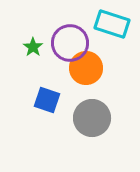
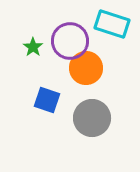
purple circle: moved 2 px up
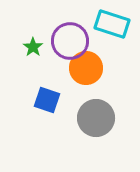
gray circle: moved 4 px right
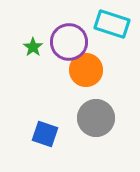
purple circle: moved 1 px left, 1 px down
orange circle: moved 2 px down
blue square: moved 2 px left, 34 px down
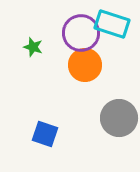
purple circle: moved 12 px right, 9 px up
green star: rotated 18 degrees counterclockwise
orange circle: moved 1 px left, 5 px up
gray circle: moved 23 px right
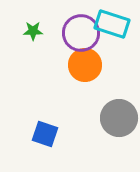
green star: moved 16 px up; rotated 18 degrees counterclockwise
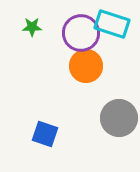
green star: moved 1 px left, 4 px up
orange circle: moved 1 px right, 1 px down
